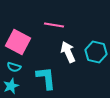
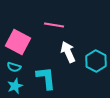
cyan hexagon: moved 9 px down; rotated 15 degrees clockwise
cyan star: moved 4 px right
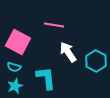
white arrow: rotated 10 degrees counterclockwise
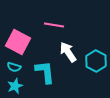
cyan L-shape: moved 1 px left, 6 px up
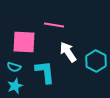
pink square: moved 6 px right; rotated 25 degrees counterclockwise
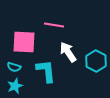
cyan L-shape: moved 1 px right, 1 px up
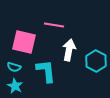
pink square: rotated 10 degrees clockwise
white arrow: moved 1 px right, 2 px up; rotated 45 degrees clockwise
cyan star: rotated 21 degrees counterclockwise
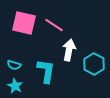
pink line: rotated 24 degrees clockwise
pink square: moved 19 px up
cyan hexagon: moved 2 px left, 3 px down
cyan semicircle: moved 2 px up
cyan L-shape: rotated 15 degrees clockwise
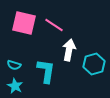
cyan hexagon: rotated 15 degrees clockwise
